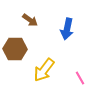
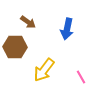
brown arrow: moved 2 px left, 2 px down
brown hexagon: moved 2 px up
pink line: moved 1 px right, 1 px up
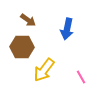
brown arrow: moved 2 px up
brown hexagon: moved 7 px right
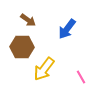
blue arrow: rotated 25 degrees clockwise
yellow arrow: moved 1 px up
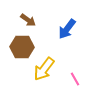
pink line: moved 6 px left, 2 px down
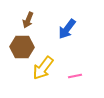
brown arrow: rotated 77 degrees clockwise
yellow arrow: moved 1 px left, 1 px up
pink line: moved 3 px up; rotated 72 degrees counterclockwise
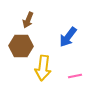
blue arrow: moved 1 px right, 8 px down
brown hexagon: moved 1 px left, 1 px up
yellow arrow: rotated 30 degrees counterclockwise
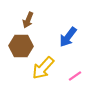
yellow arrow: rotated 35 degrees clockwise
pink line: rotated 24 degrees counterclockwise
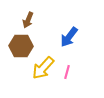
blue arrow: moved 1 px right
pink line: moved 8 px left, 4 px up; rotated 40 degrees counterclockwise
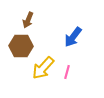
blue arrow: moved 4 px right
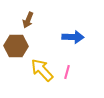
blue arrow: rotated 125 degrees counterclockwise
brown hexagon: moved 5 px left
yellow arrow: moved 1 px left, 2 px down; rotated 95 degrees clockwise
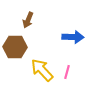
brown hexagon: moved 1 px left, 1 px down
